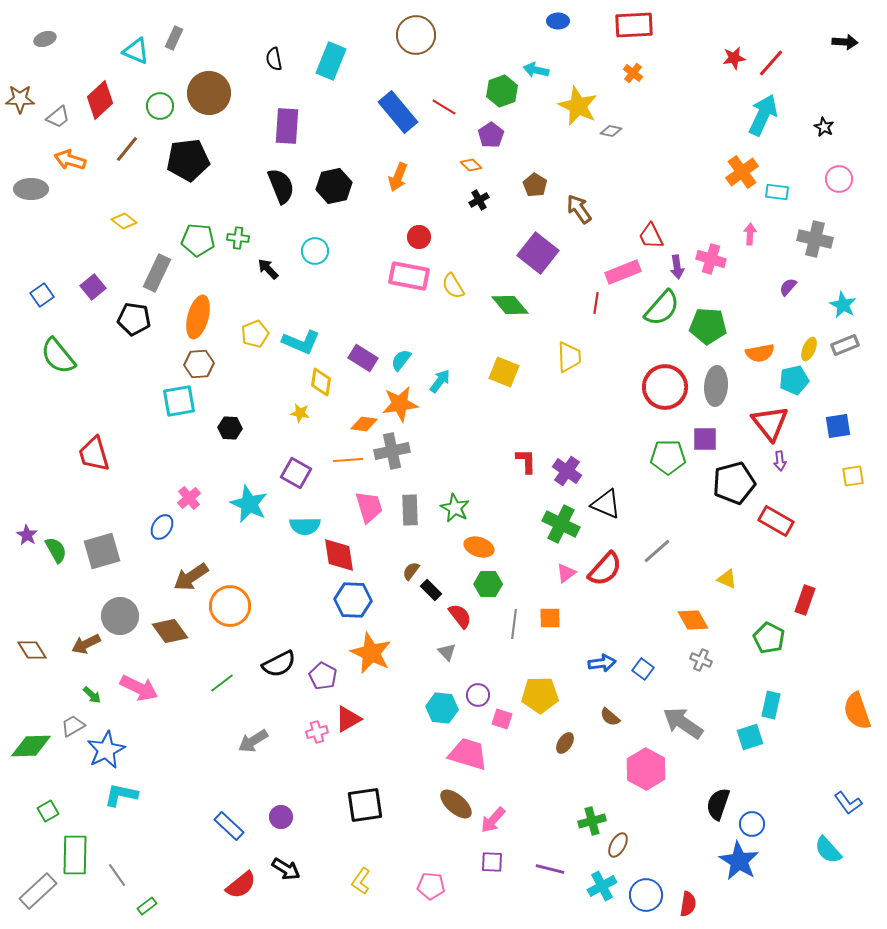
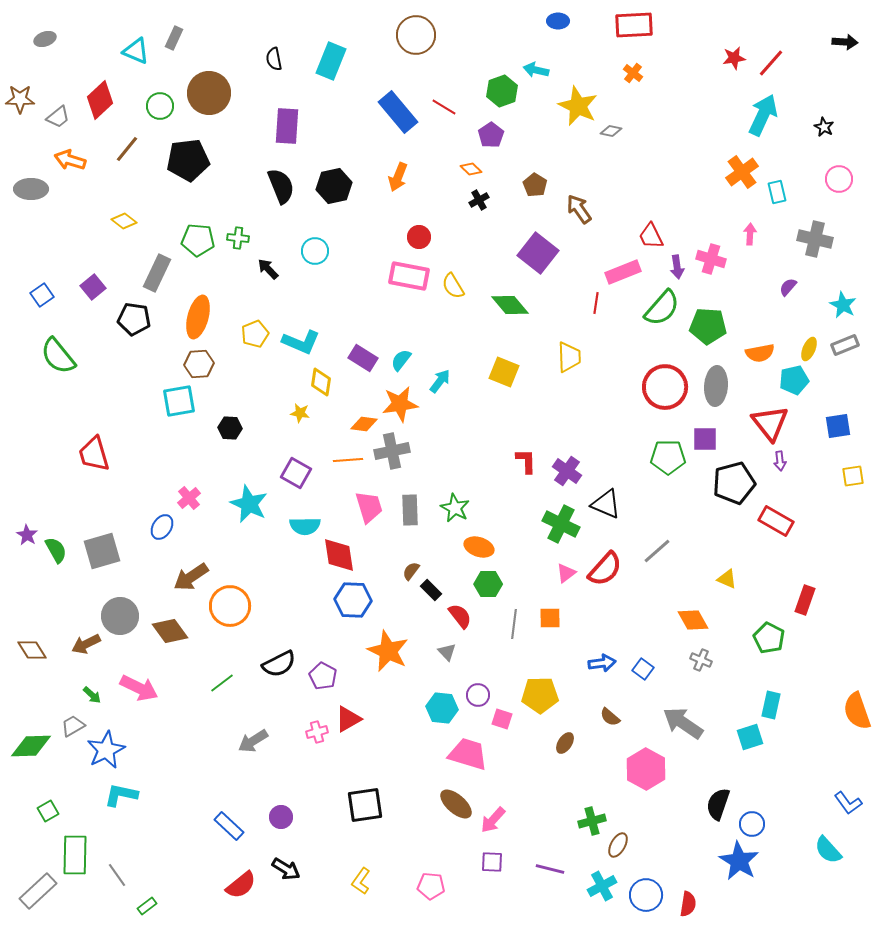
orange diamond at (471, 165): moved 4 px down
cyan rectangle at (777, 192): rotated 70 degrees clockwise
orange star at (371, 653): moved 17 px right, 2 px up
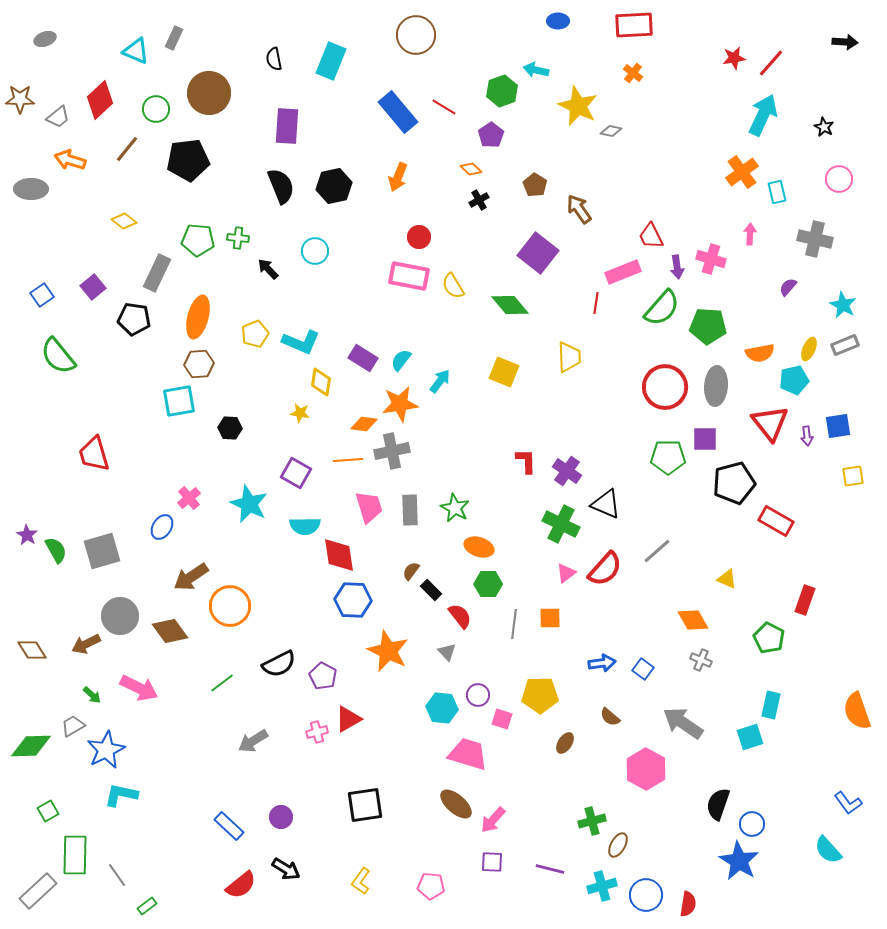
green circle at (160, 106): moved 4 px left, 3 px down
purple arrow at (780, 461): moved 27 px right, 25 px up
cyan cross at (602, 886): rotated 12 degrees clockwise
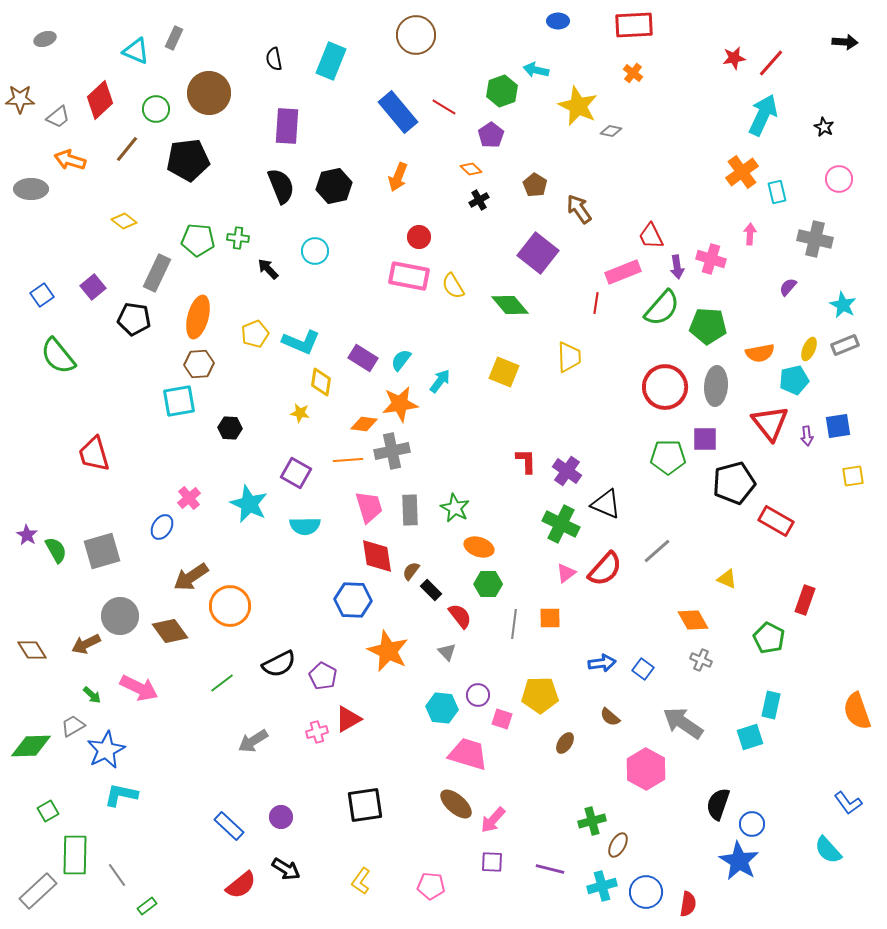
red diamond at (339, 555): moved 38 px right, 1 px down
blue circle at (646, 895): moved 3 px up
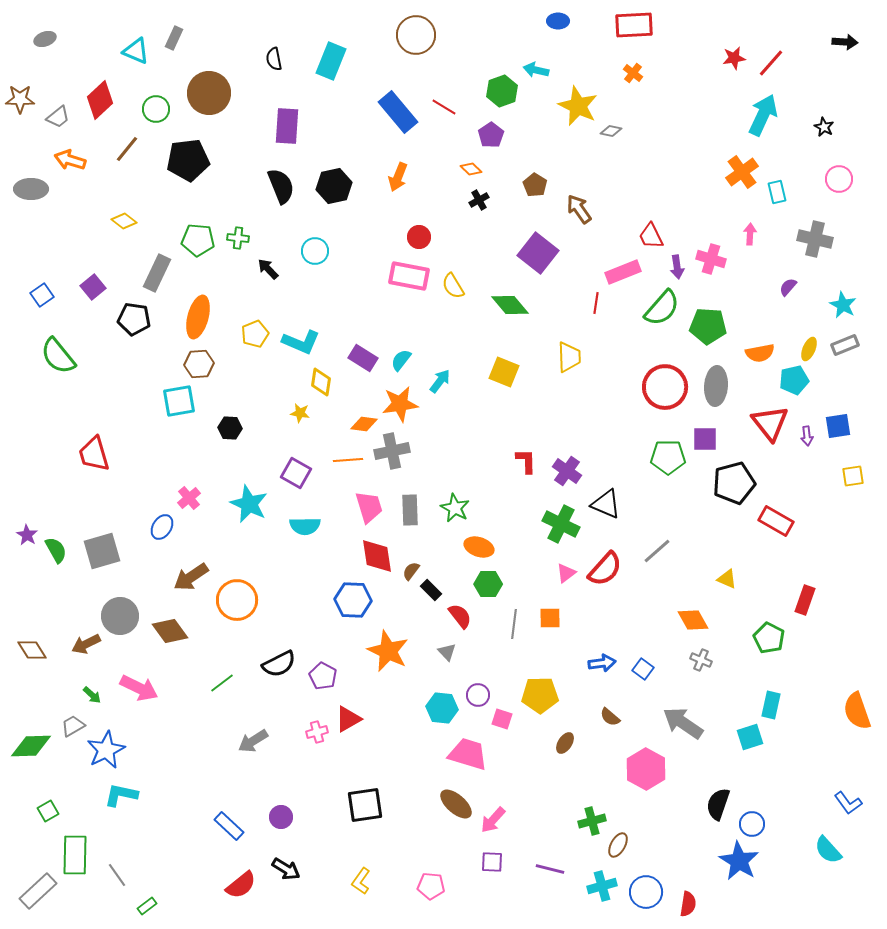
orange circle at (230, 606): moved 7 px right, 6 px up
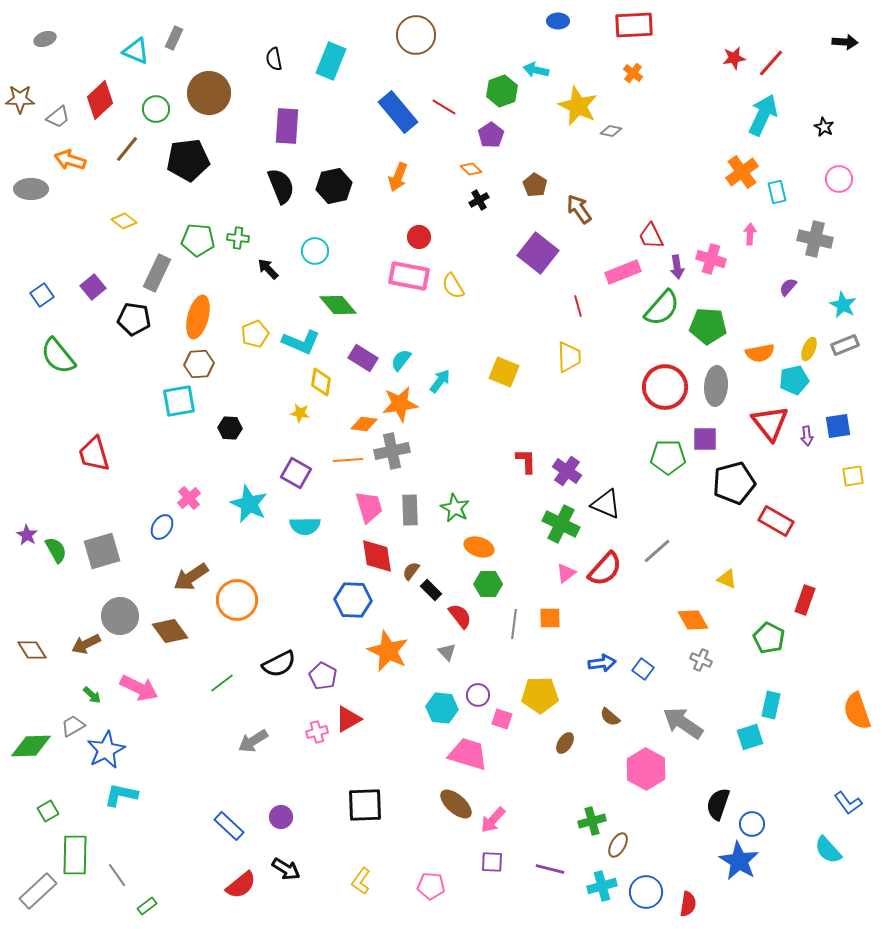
red line at (596, 303): moved 18 px left, 3 px down; rotated 25 degrees counterclockwise
green diamond at (510, 305): moved 172 px left
black square at (365, 805): rotated 6 degrees clockwise
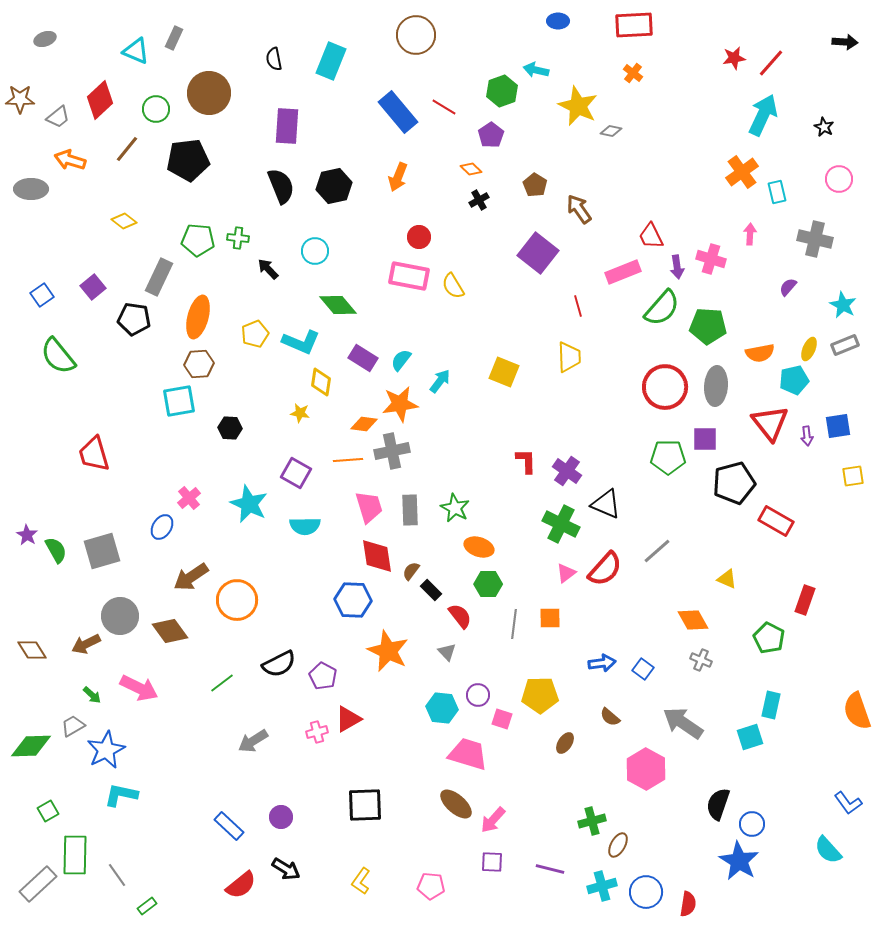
gray rectangle at (157, 273): moved 2 px right, 4 px down
gray rectangle at (38, 891): moved 7 px up
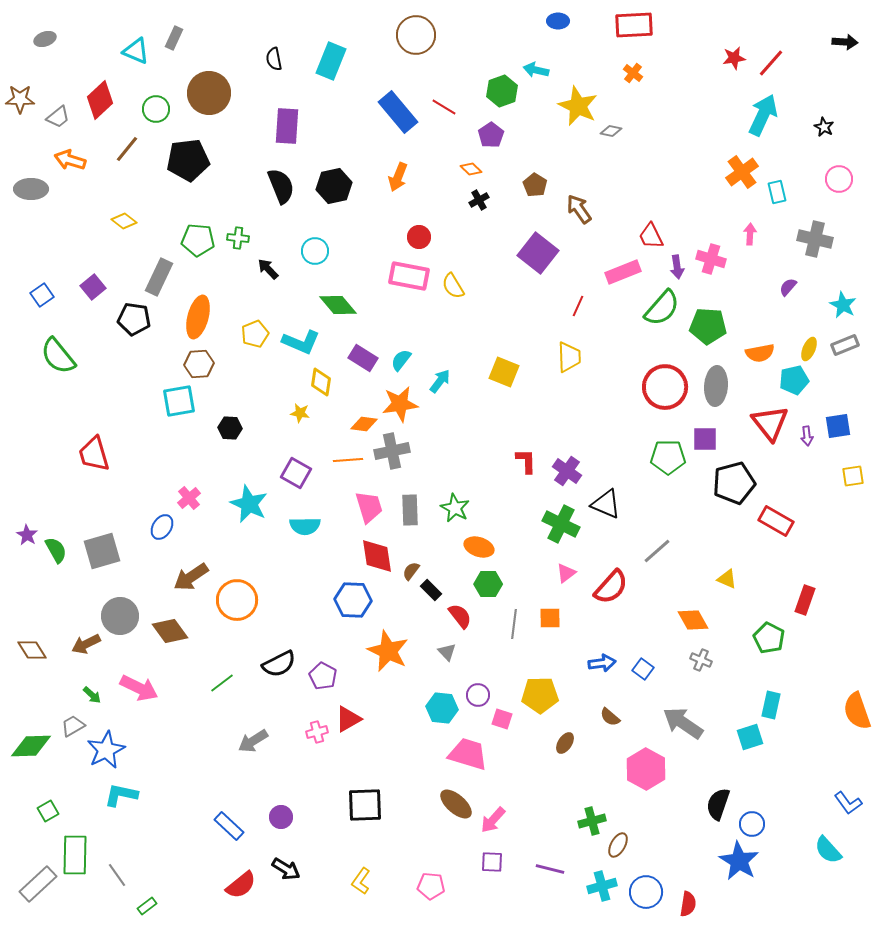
red line at (578, 306): rotated 40 degrees clockwise
red semicircle at (605, 569): moved 6 px right, 18 px down
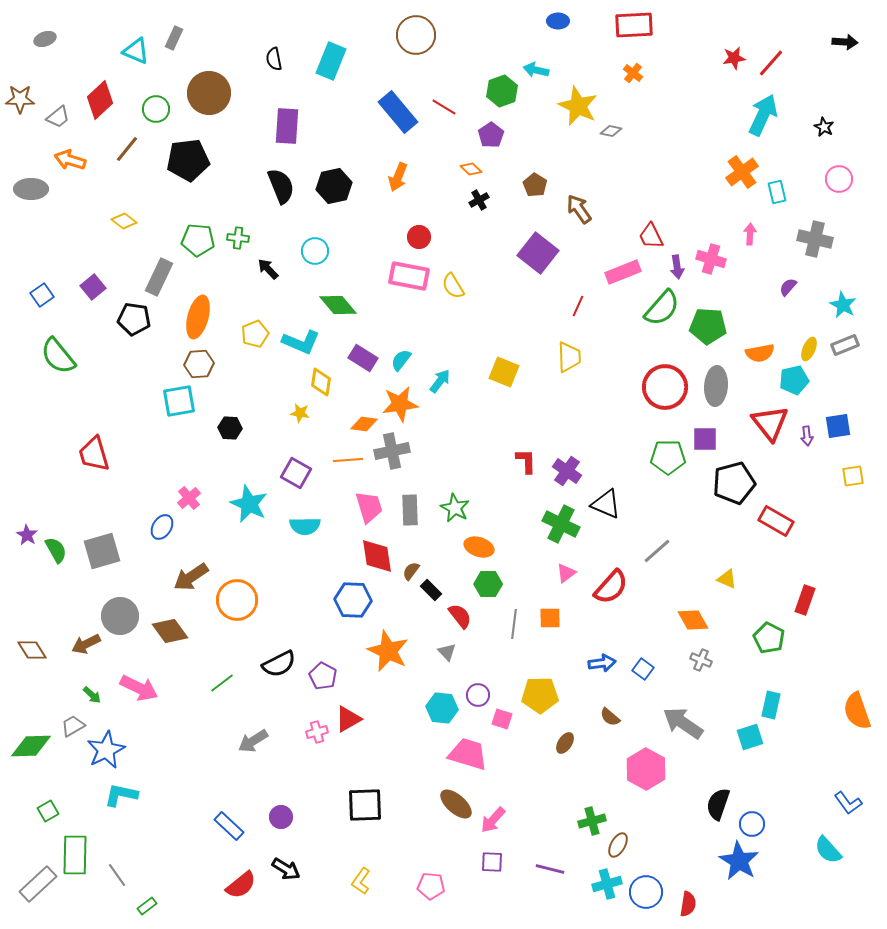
cyan cross at (602, 886): moved 5 px right, 2 px up
